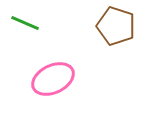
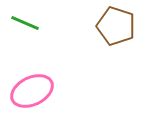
pink ellipse: moved 21 px left, 12 px down
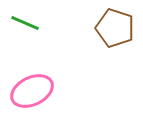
brown pentagon: moved 1 px left, 2 px down
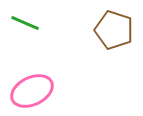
brown pentagon: moved 1 px left, 2 px down
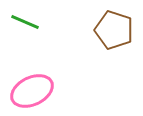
green line: moved 1 px up
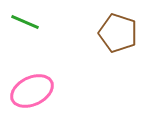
brown pentagon: moved 4 px right, 3 px down
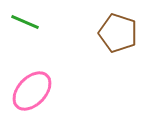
pink ellipse: rotated 21 degrees counterclockwise
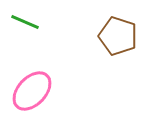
brown pentagon: moved 3 px down
